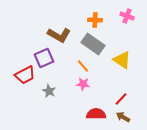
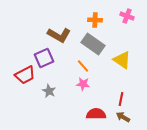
red line: rotated 32 degrees counterclockwise
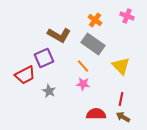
orange cross: rotated 32 degrees clockwise
yellow triangle: moved 1 px left, 6 px down; rotated 12 degrees clockwise
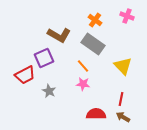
yellow triangle: moved 2 px right
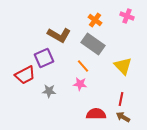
pink star: moved 3 px left
gray star: rotated 24 degrees counterclockwise
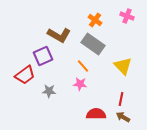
purple square: moved 1 px left, 2 px up
red trapezoid: rotated 10 degrees counterclockwise
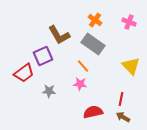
pink cross: moved 2 px right, 6 px down
brown L-shape: rotated 30 degrees clockwise
yellow triangle: moved 8 px right
red trapezoid: moved 1 px left, 2 px up
red semicircle: moved 3 px left, 2 px up; rotated 12 degrees counterclockwise
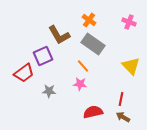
orange cross: moved 6 px left
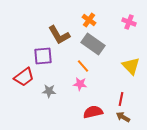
purple square: rotated 18 degrees clockwise
red trapezoid: moved 4 px down
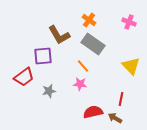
gray star: rotated 16 degrees counterclockwise
brown arrow: moved 8 px left, 1 px down
